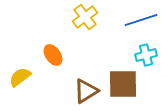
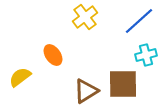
blue line: moved 2 px left, 1 px down; rotated 24 degrees counterclockwise
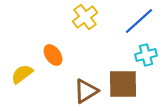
yellow semicircle: moved 2 px right, 3 px up
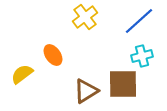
cyan cross: moved 4 px left, 1 px down
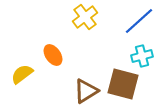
brown square: rotated 16 degrees clockwise
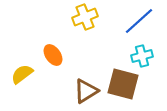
yellow cross: rotated 15 degrees clockwise
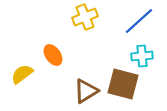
cyan cross: rotated 10 degrees clockwise
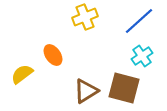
cyan cross: rotated 30 degrees counterclockwise
brown square: moved 1 px right, 4 px down
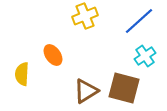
yellow cross: moved 1 px up
cyan cross: moved 3 px right
yellow semicircle: rotated 50 degrees counterclockwise
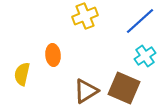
blue line: moved 1 px right
orange ellipse: rotated 30 degrees clockwise
yellow semicircle: rotated 10 degrees clockwise
brown square: rotated 8 degrees clockwise
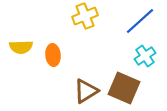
yellow semicircle: moved 1 px left, 27 px up; rotated 105 degrees counterclockwise
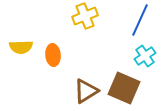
blue line: moved 1 px up; rotated 24 degrees counterclockwise
